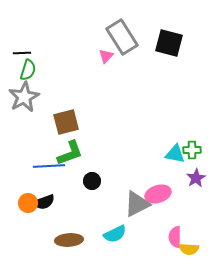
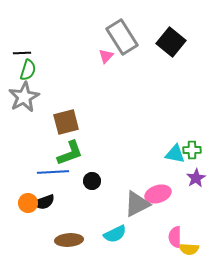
black square: moved 2 px right, 1 px up; rotated 24 degrees clockwise
blue line: moved 4 px right, 6 px down
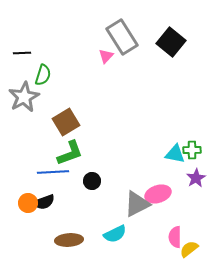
green semicircle: moved 15 px right, 5 px down
brown square: rotated 16 degrees counterclockwise
yellow semicircle: rotated 138 degrees clockwise
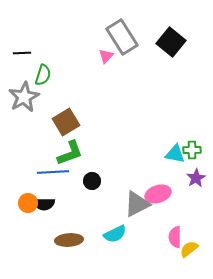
black semicircle: moved 2 px down; rotated 20 degrees clockwise
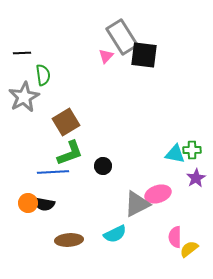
black square: moved 27 px left, 13 px down; rotated 32 degrees counterclockwise
green semicircle: rotated 25 degrees counterclockwise
black circle: moved 11 px right, 15 px up
black semicircle: rotated 10 degrees clockwise
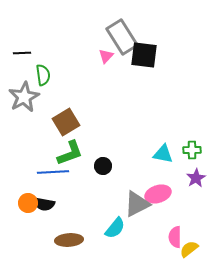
cyan triangle: moved 12 px left
cyan semicircle: moved 6 px up; rotated 25 degrees counterclockwise
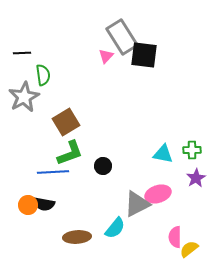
orange circle: moved 2 px down
brown ellipse: moved 8 px right, 3 px up
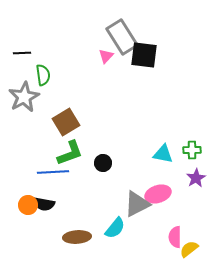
black circle: moved 3 px up
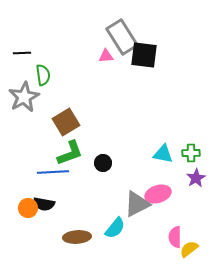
pink triangle: rotated 42 degrees clockwise
green cross: moved 1 px left, 3 px down
orange circle: moved 3 px down
